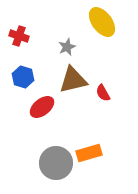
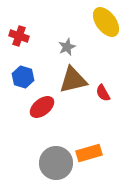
yellow ellipse: moved 4 px right
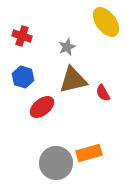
red cross: moved 3 px right
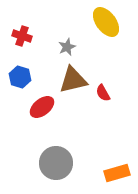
blue hexagon: moved 3 px left
orange rectangle: moved 28 px right, 20 px down
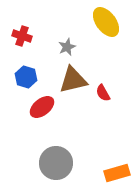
blue hexagon: moved 6 px right
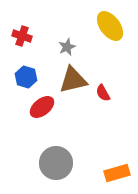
yellow ellipse: moved 4 px right, 4 px down
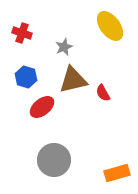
red cross: moved 3 px up
gray star: moved 3 px left
gray circle: moved 2 px left, 3 px up
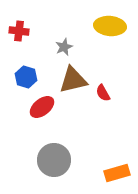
yellow ellipse: rotated 48 degrees counterclockwise
red cross: moved 3 px left, 2 px up; rotated 12 degrees counterclockwise
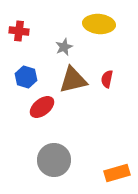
yellow ellipse: moved 11 px left, 2 px up
red semicircle: moved 4 px right, 14 px up; rotated 42 degrees clockwise
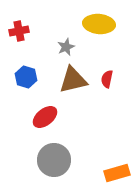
red cross: rotated 18 degrees counterclockwise
gray star: moved 2 px right
red ellipse: moved 3 px right, 10 px down
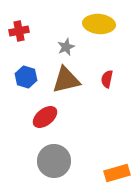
brown triangle: moved 7 px left
gray circle: moved 1 px down
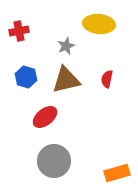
gray star: moved 1 px up
